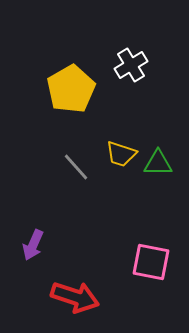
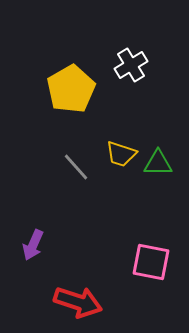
red arrow: moved 3 px right, 5 px down
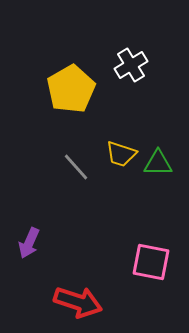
purple arrow: moved 4 px left, 2 px up
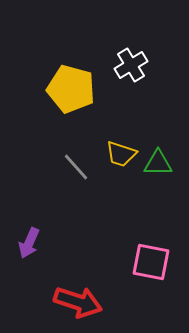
yellow pentagon: rotated 27 degrees counterclockwise
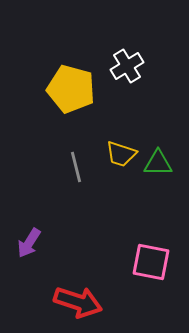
white cross: moved 4 px left, 1 px down
gray line: rotated 28 degrees clockwise
purple arrow: rotated 8 degrees clockwise
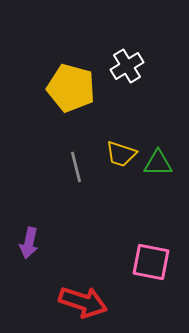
yellow pentagon: moved 1 px up
purple arrow: rotated 20 degrees counterclockwise
red arrow: moved 5 px right
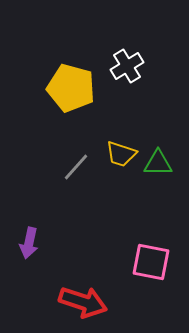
gray line: rotated 56 degrees clockwise
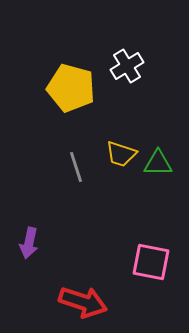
gray line: rotated 60 degrees counterclockwise
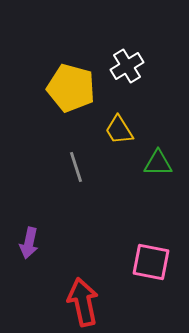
yellow trapezoid: moved 2 px left, 24 px up; rotated 40 degrees clockwise
red arrow: rotated 120 degrees counterclockwise
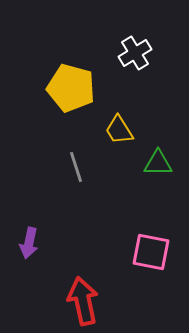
white cross: moved 8 px right, 13 px up
pink square: moved 10 px up
red arrow: moved 1 px up
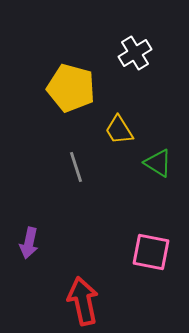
green triangle: rotated 32 degrees clockwise
